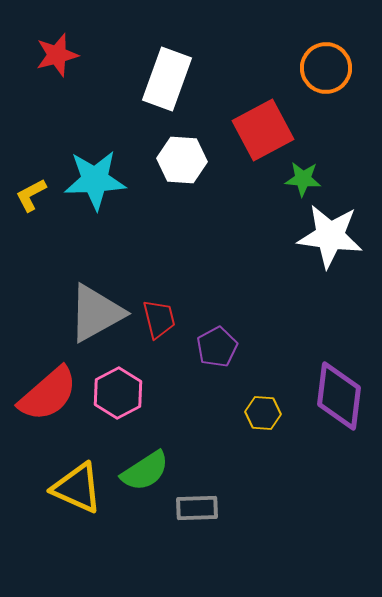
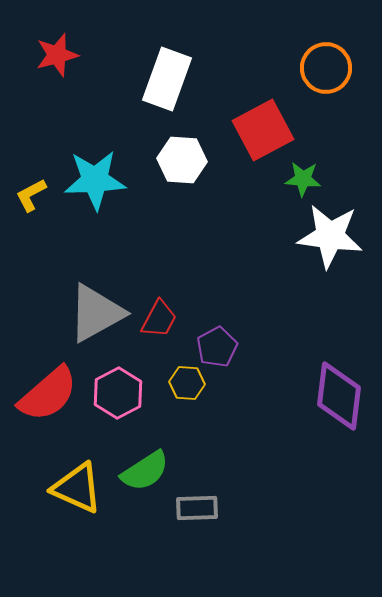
red trapezoid: rotated 42 degrees clockwise
yellow hexagon: moved 76 px left, 30 px up
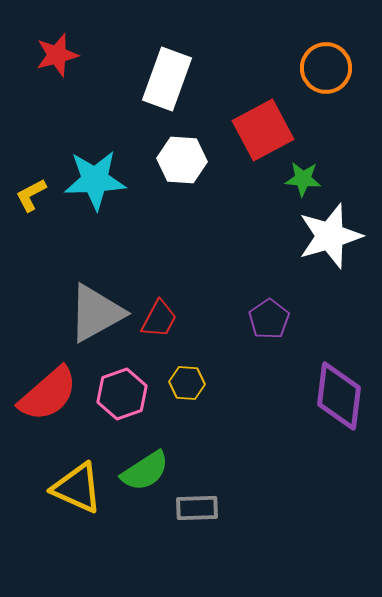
white star: rotated 24 degrees counterclockwise
purple pentagon: moved 52 px right, 28 px up; rotated 6 degrees counterclockwise
pink hexagon: moved 4 px right, 1 px down; rotated 9 degrees clockwise
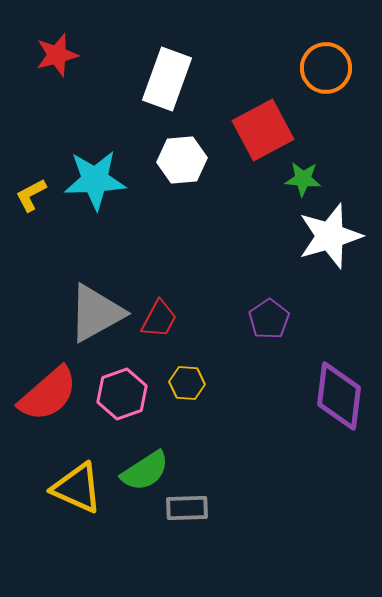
white hexagon: rotated 9 degrees counterclockwise
gray rectangle: moved 10 px left
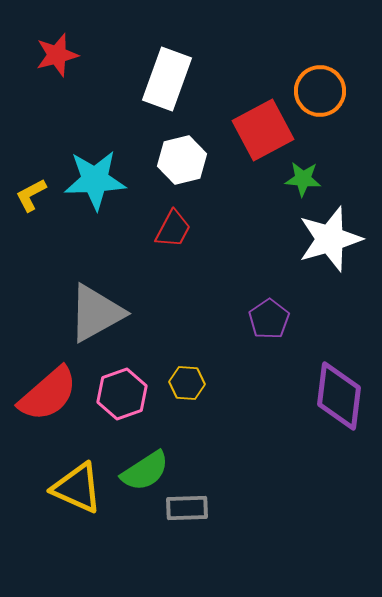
orange circle: moved 6 px left, 23 px down
white hexagon: rotated 9 degrees counterclockwise
white star: moved 3 px down
red trapezoid: moved 14 px right, 90 px up
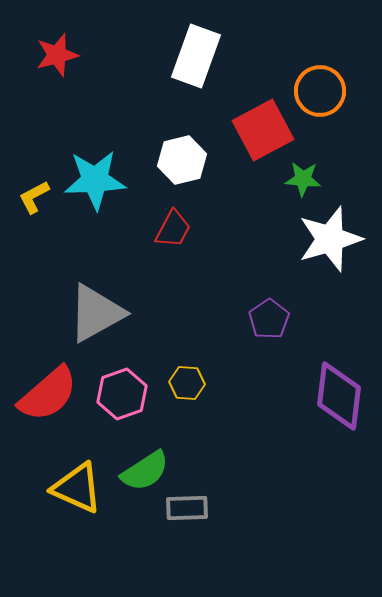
white rectangle: moved 29 px right, 23 px up
yellow L-shape: moved 3 px right, 2 px down
